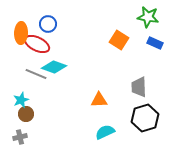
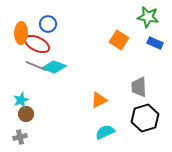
gray line: moved 8 px up
orange triangle: rotated 24 degrees counterclockwise
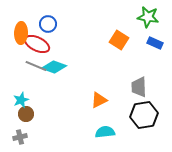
black hexagon: moved 1 px left, 3 px up; rotated 8 degrees clockwise
cyan semicircle: rotated 18 degrees clockwise
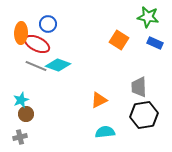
cyan diamond: moved 4 px right, 2 px up
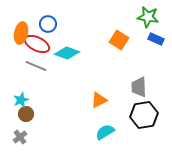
orange ellipse: rotated 10 degrees clockwise
blue rectangle: moved 1 px right, 4 px up
cyan diamond: moved 9 px right, 12 px up
cyan semicircle: rotated 24 degrees counterclockwise
gray cross: rotated 24 degrees counterclockwise
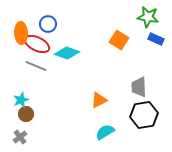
orange ellipse: rotated 15 degrees counterclockwise
